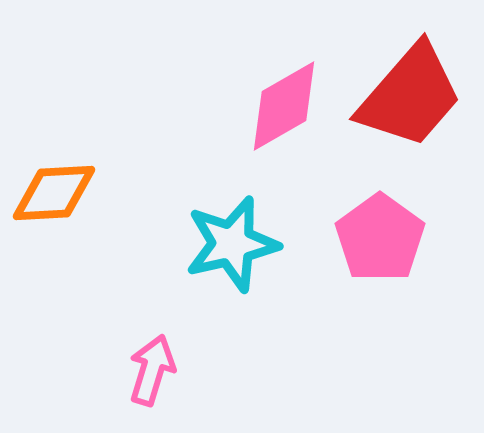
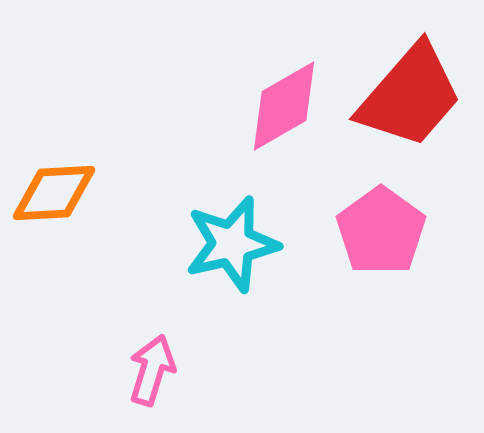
pink pentagon: moved 1 px right, 7 px up
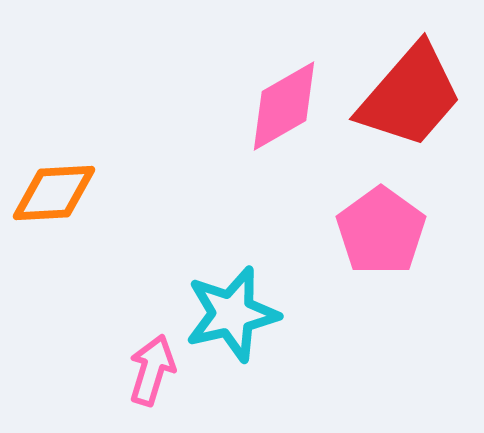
cyan star: moved 70 px down
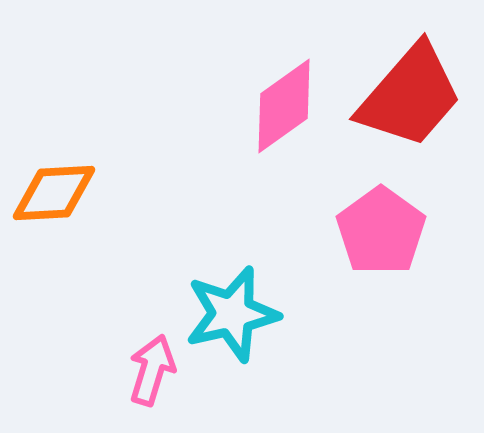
pink diamond: rotated 6 degrees counterclockwise
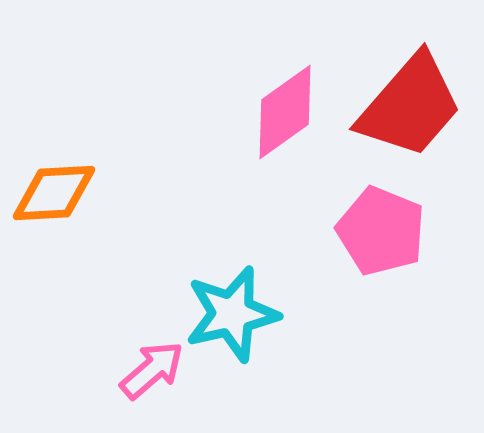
red trapezoid: moved 10 px down
pink diamond: moved 1 px right, 6 px down
pink pentagon: rotated 14 degrees counterclockwise
pink arrow: rotated 32 degrees clockwise
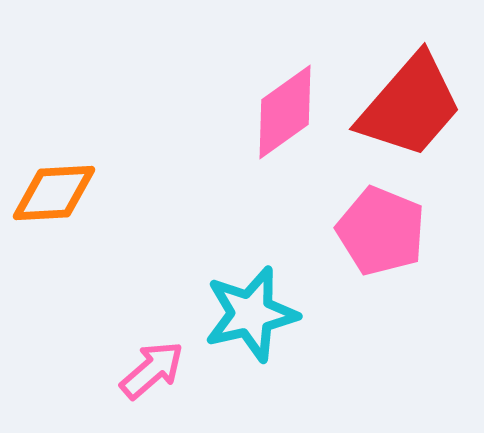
cyan star: moved 19 px right
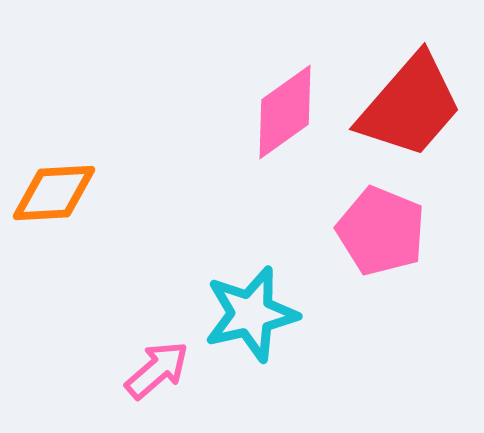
pink arrow: moved 5 px right
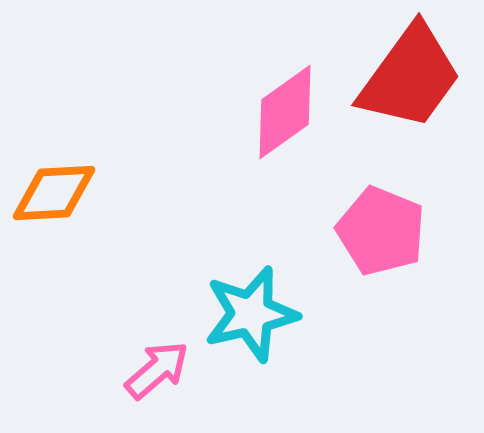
red trapezoid: moved 29 px up; rotated 5 degrees counterclockwise
